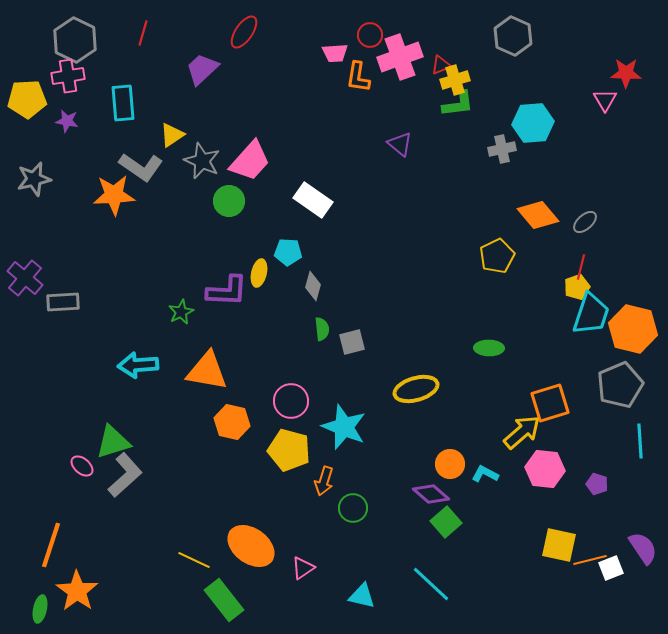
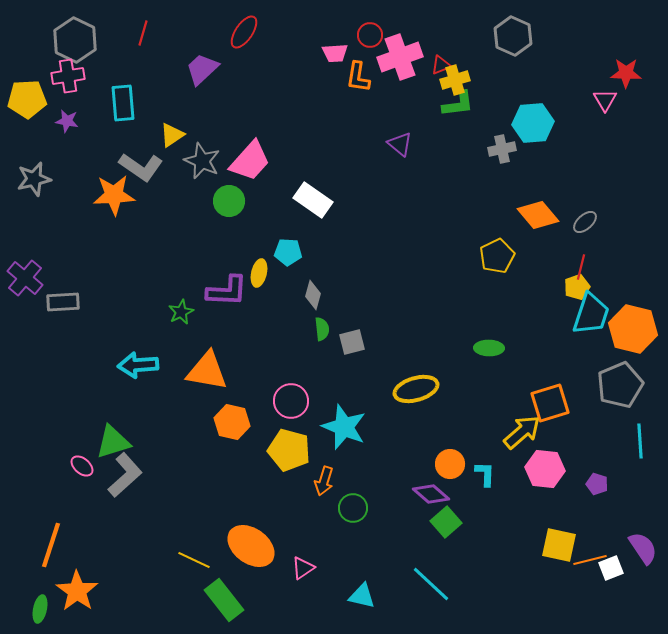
gray diamond at (313, 286): moved 9 px down
cyan L-shape at (485, 474): rotated 64 degrees clockwise
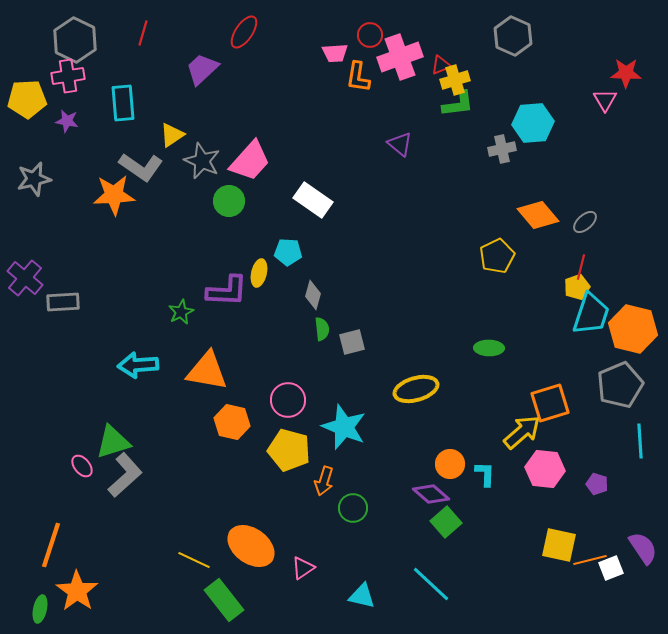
pink circle at (291, 401): moved 3 px left, 1 px up
pink ellipse at (82, 466): rotated 10 degrees clockwise
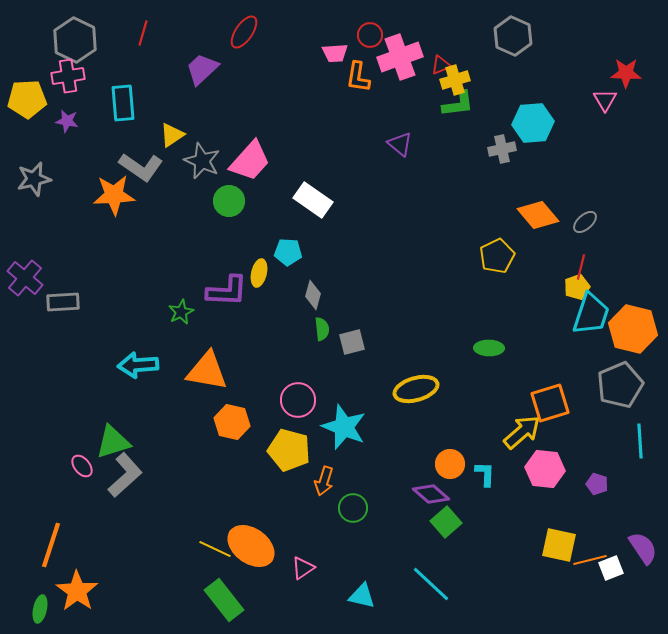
pink circle at (288, 400): moved 10 px right
yellow line at (194, 560): moved 21 px right, 11 px up
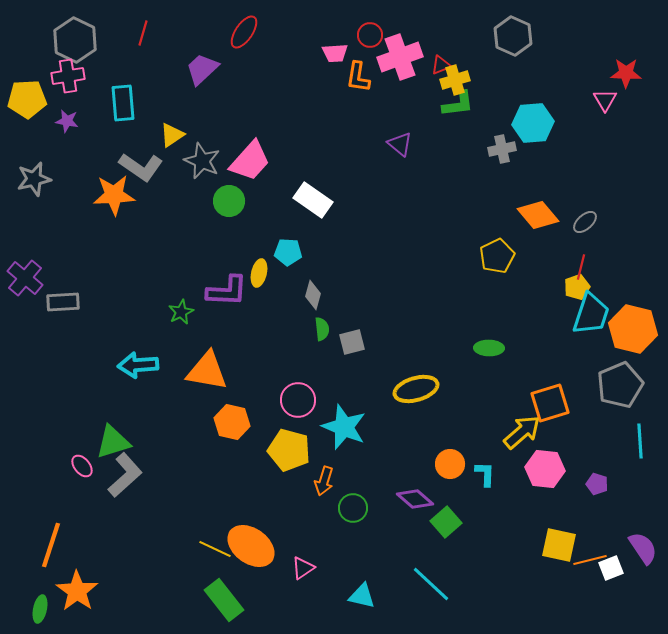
purple diamond at (431, 494): moved 16 px left, 5 px down
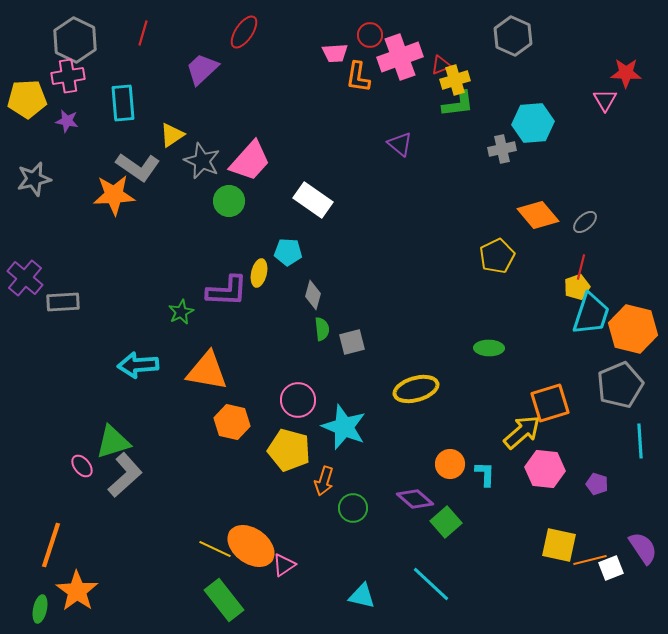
gray L-shape at (141, 167): moved 3 px left
pink triangle at (303, 568): moved 19 px left, 3 px up
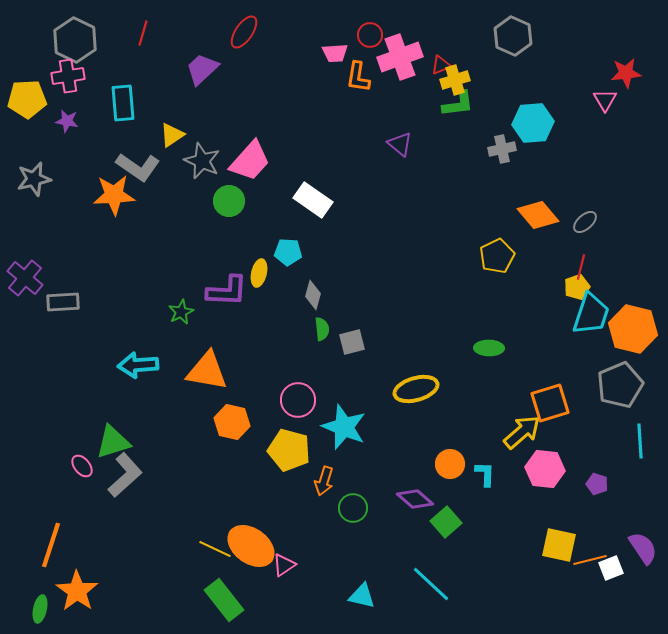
red star at (626, 73): rotated 8 degrees counterclockwise
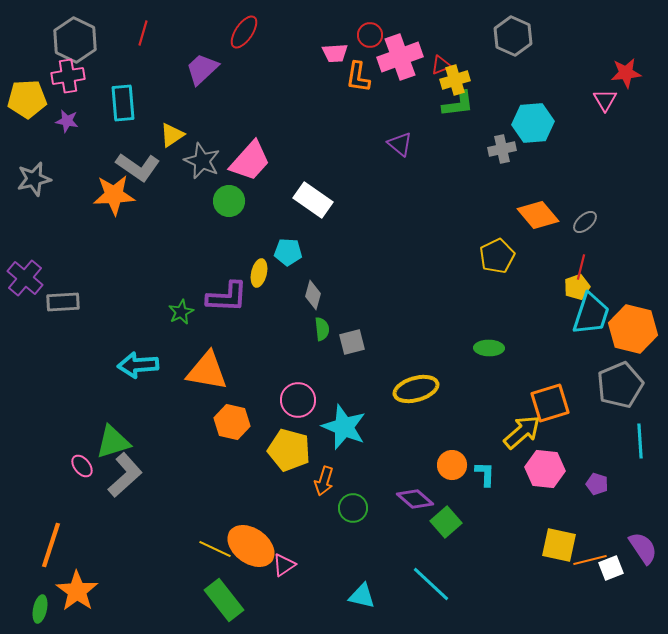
purple L-shape at (227, 291): moved 6 px down
orange circle at (450, 464): moved 2 px right, 1 px down
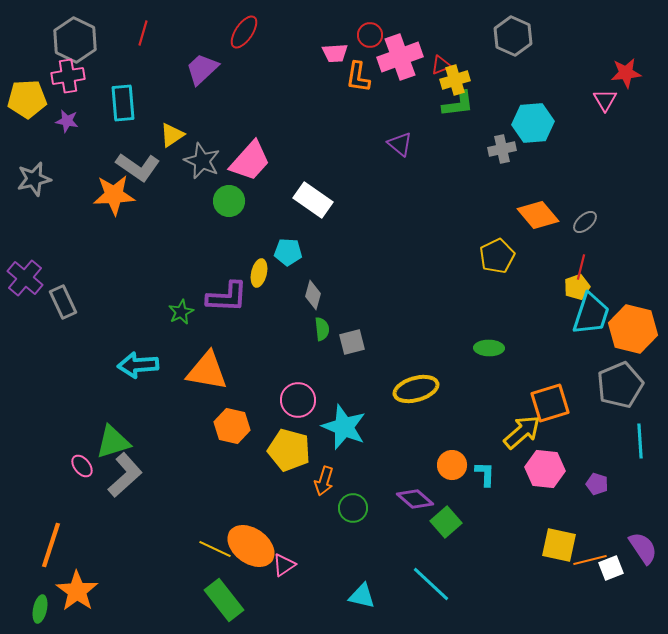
gray rectangle at (63, 302): rotated 68 degrees clockwise
orange hexagon at (232, 422): moved 4 px down
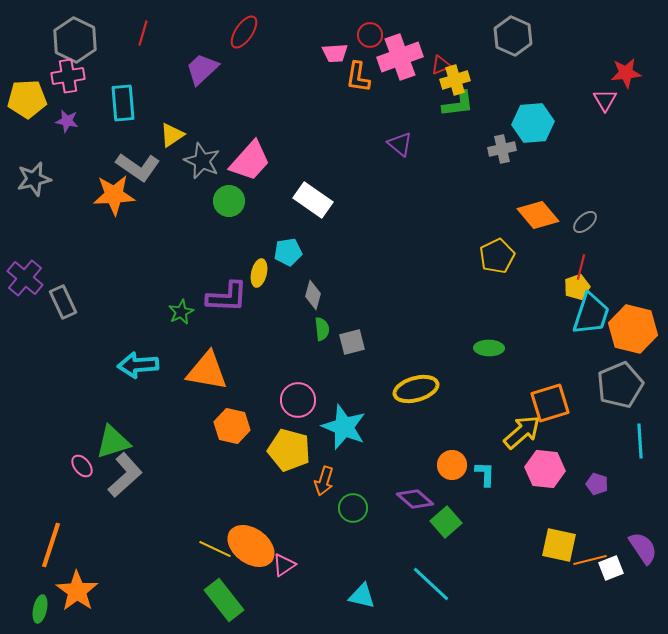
cyan pentagon at (288, 252): rotated 12 degrees counterclockwise
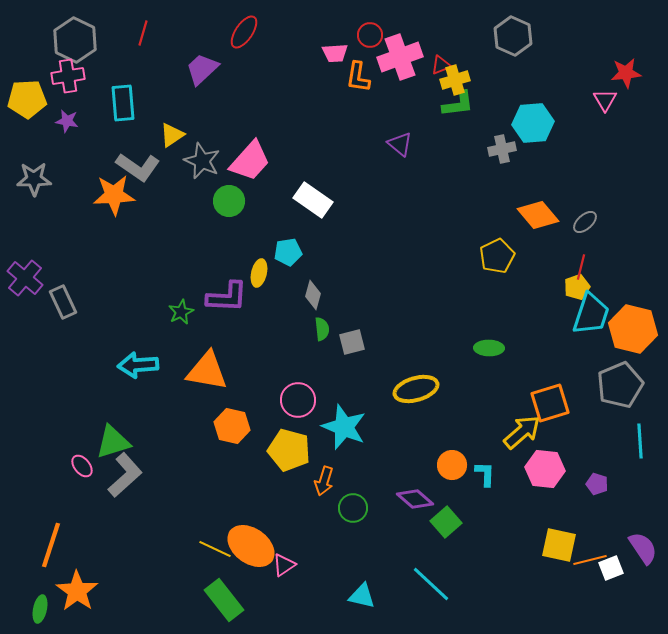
gray star at (34, 179): rotated 12 degrees clockwise
